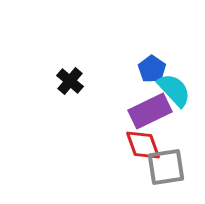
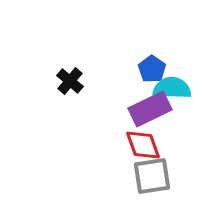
cyan semicircle: moved 2 px left, 2 px up; rotated 45 degrees counterclockwise
purple rectangle: moved 2 px up
gray square: moved 14 px left, 9 px down
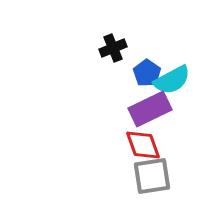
blue pentagon: moved 5 px left, 4 px down
black cross: moved 43 px right, 33 px up; rotated 28 degrees clockwise
cyan semicircle: moved 8 px up; rotated 150 degrees clockwise
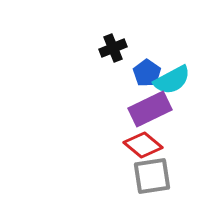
red diamond: rotated 30 degrees counterclockwise
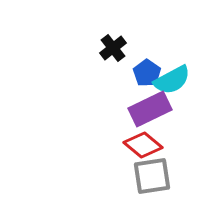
black cross: rotated 16 degrees counterclockwise
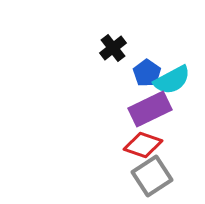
red diamond: rotated 21 degrees counterclockwise
gray square: rotated 24 degrees counterclockwise
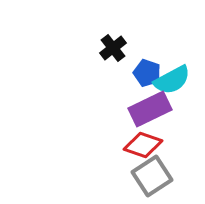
blue pentagon: rotated 16 degrees counterclockwise
